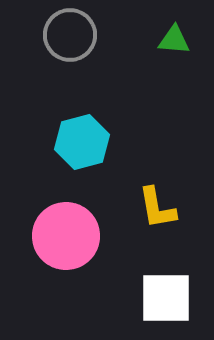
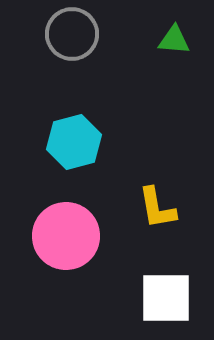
gray circle: moved 2 px right, 1 px up
cyan hexagon: moved 8 px left
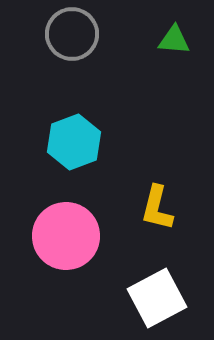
cyan hexagon: rotated 6 degrees counterclockwise
yellow L-shape: rotated 24 degrees clockwise
white square: moved 9 px left; rotated 28 degrees counterclockwise
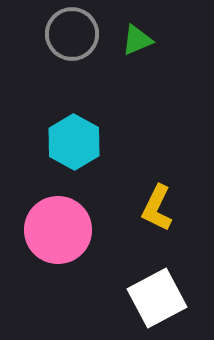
green triangle: moved 37 px left; rotated 28 degrees counterclockwise
cyan hexagon: rotated 10 degrees counterclockwise
yellow L-shape: rotated 12 degrees clockwise
pink circle: moved 8 px left, 6 px up
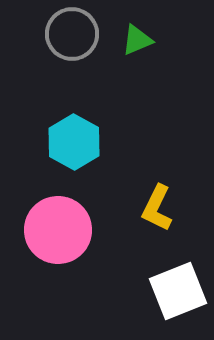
white square: moved 21 px right, 7 px up; rotated 6 degrees clockwise
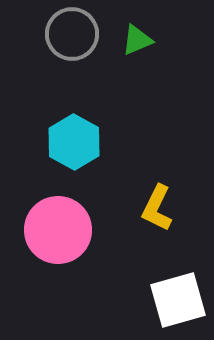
white square: moved 9 px down; rotated 6 degrees clockwise
